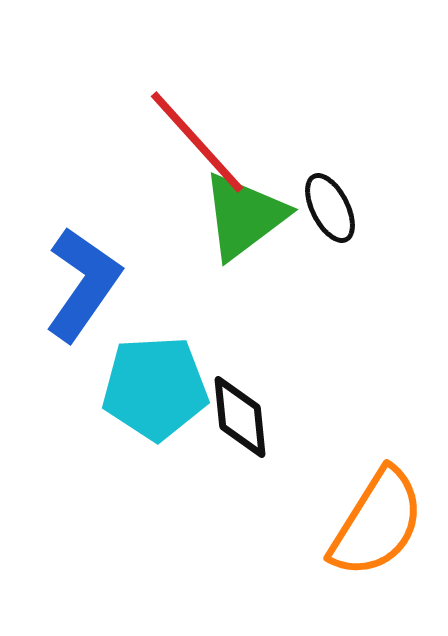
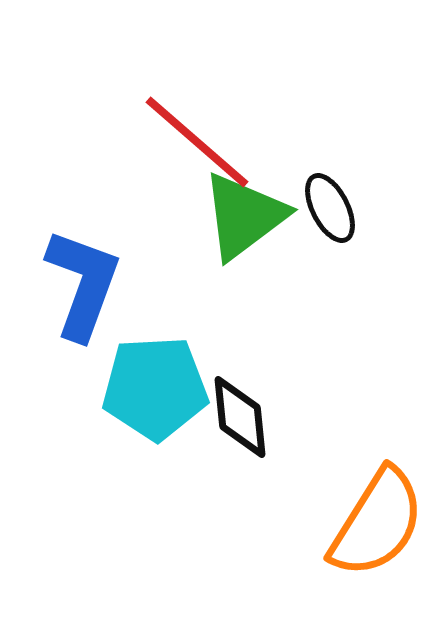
red line: rotated 7 degrees counterclockwise
blue L-shape: rotated 15 degrees counterclockwise
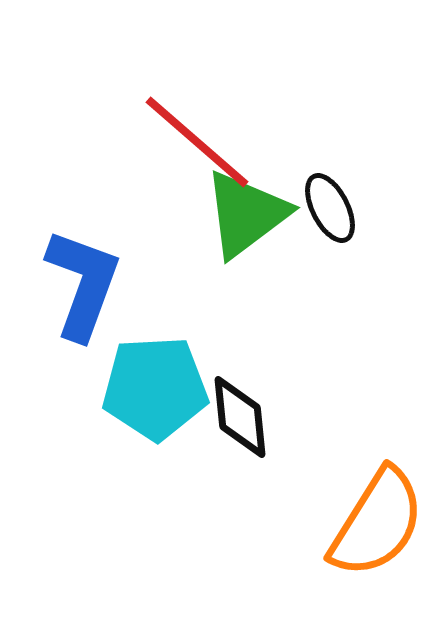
green triangle: moved 2 px right, 2 px up
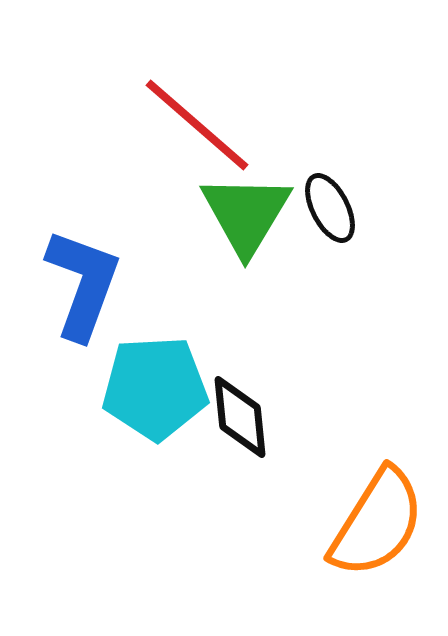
red line: moved 17 px up
green triangle: rotated 22 degrees counterclockwise
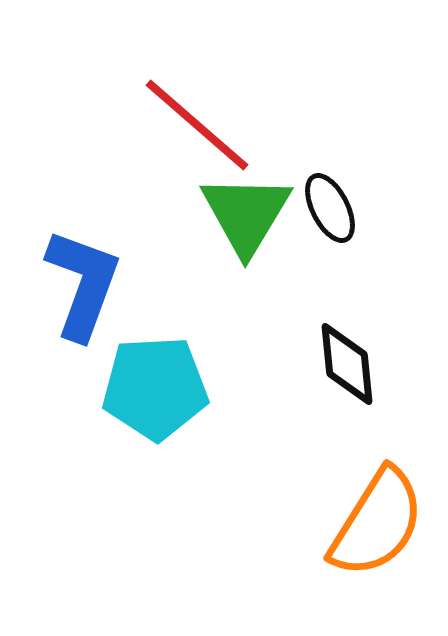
black diamond: moved 107 px right, 53 px up
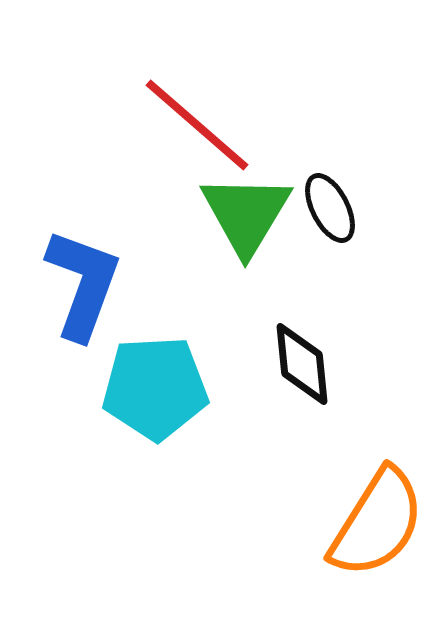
black diamond: moved 45 px left
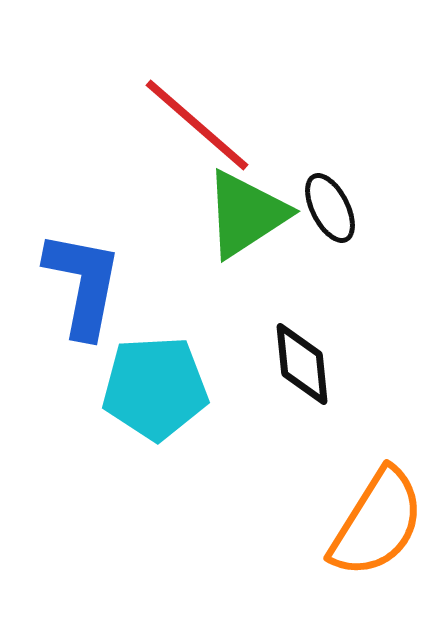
green triangle: rotated 26 degrees clockwise
blue L-shape: rotated 9 degrees counterclockwise
